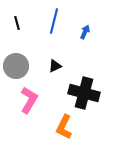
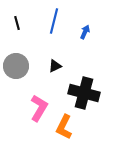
pink L-shape: moved 10 px right, 8 px down
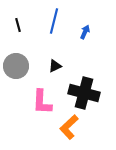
black line: moved 1 px right, 2 px down
pink L-shape: moved 3 px right, 6 px up; rotated 152 degrees clockwise
orange L-shape: moved 5 px right; rotated 20 degrees clockwise
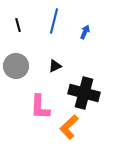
pink L-shape: moved 2 px left, 5 px down
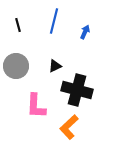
black cross: moved 7 px left, 3 px up
pink L-shape: moved 4 px left, 1 px up
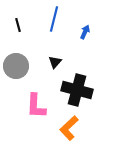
blue line: moved 2 px up
black triangle: moved 4 px up; rotated 24 degrees counterclockwise
orange L-shape: moved 1 px down
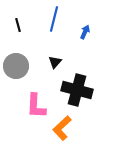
orange L-shape: moved 7 px left
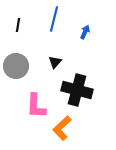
black line: rotated 24 degrees clockwise
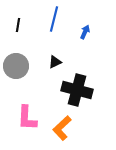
black triangle: rotated 24 degrees clockwise
pink L-shape: moved 9 px left, 12 px down
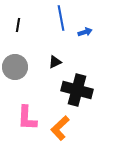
blue line: moved 7 px right, 1 px up; rotated 25 degrees counterclockwise
blue arrow: rotated 48 degrees clockwise
gray circle: moved 1 px left, 1 px down
orange L-shape: moved 2 px left
